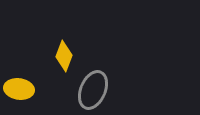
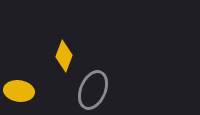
yellow ellipse: moved 2 px down
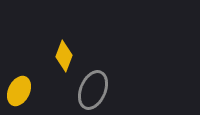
yellow ellipse: rotated 72 degrees counterclockwise
